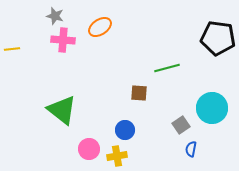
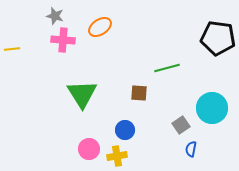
green triangle: moved 20 px right, 16 px up; rotated 20 degrees clockwise
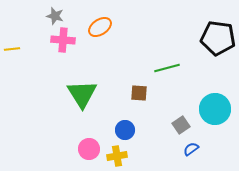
cyan circle: moved 3 px right, 1 px down
blue semicircle: rotated 42 degrees clockwise
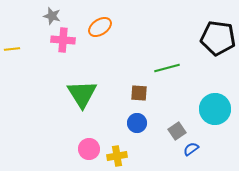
gray star: moved 3 px left
gray square: moved 4 px left, 6 px down
blue circle: moved 12 px right, 7 px up
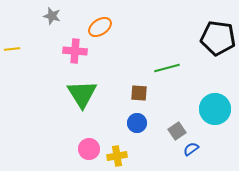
pink cross: moved 12 px right, 11 px down
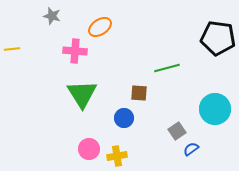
blue circle: moved 13 px left, 5 px up
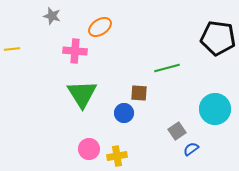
blue circle: moved 5 px up
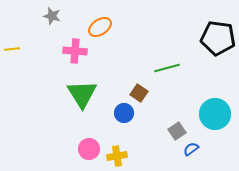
brown square: rotated 30 degrees clockwise
cyan circle: moved 5 px down
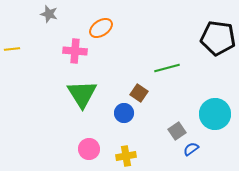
gray star: moved 3 px left, 2 px up
orange ellipse: moved 1 px right, 1 px down
yellow cross: moved 9 px right
